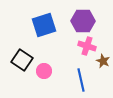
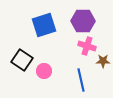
brown star: rotated 24 degrees counterclockwise
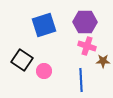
purple hexagon: moved 2 px right, 1 px down
blue line: rotated 10 degrees clockwise
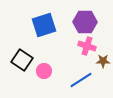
blue line: rotated 60 degrees clockwise
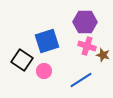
blue square: moved 3 px right, 16 px down
brown star: moved 6 px up; rotated 16 degrees clockwise
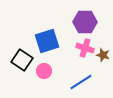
pink cross: moved 2 px left, 2 px down
blue line: moved 2 px down
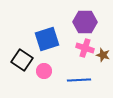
blue square: moved 2 px up
blue line: moved 2 px left, 2 px up; rotated 30 degrees clockwise
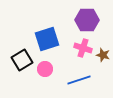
purple hexagon: moved 2 px right, 2 px up
pink cross: moved 2 px left
black square: rotated 25 degrees clockwise
pink circle: moved 1 px right, 2 px up
blue line: rotated 15 degrees counterclockwise
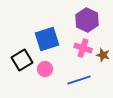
purple hexagon: rotated 25 degrees clockwise
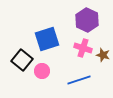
black square: rotated 20 degrees counterclockwise
pink circle: moved 3 px left, 2 px down
